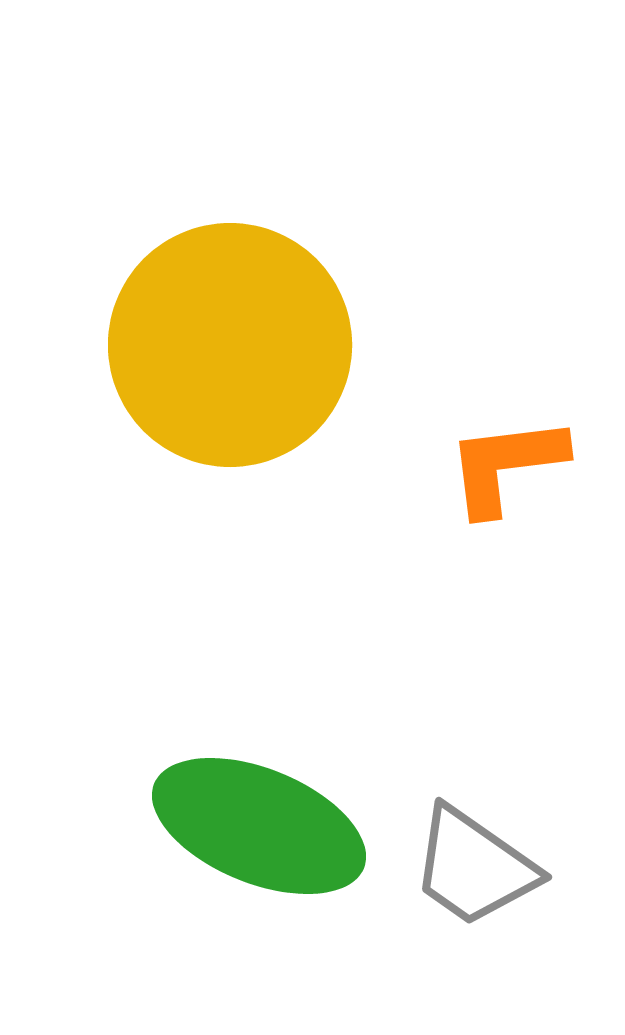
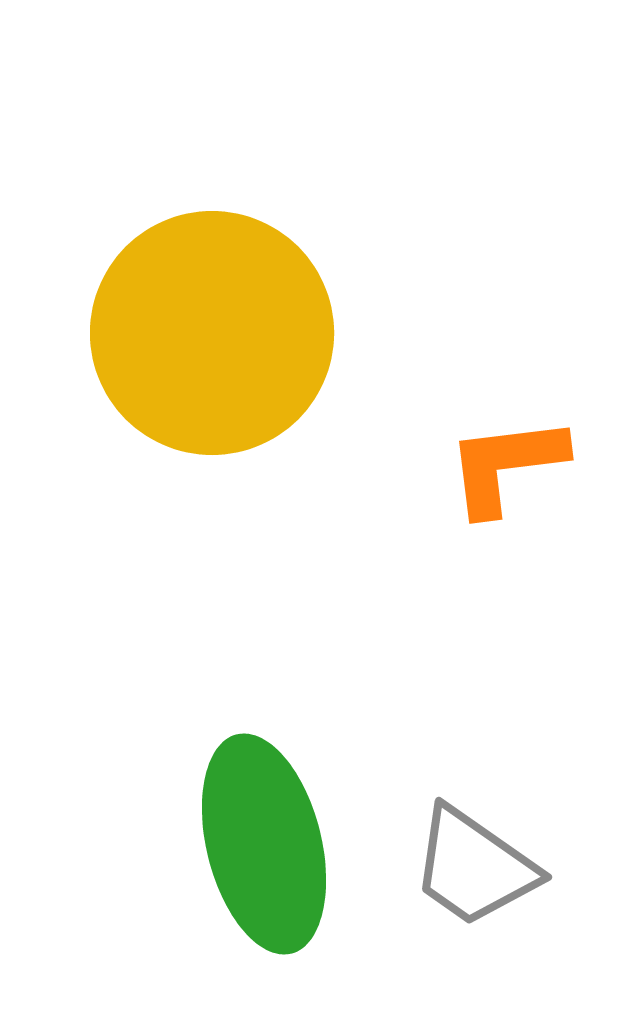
yellow circle: moved 18 px left, 12 px up
green ellipse: moved 5 px right, 18 px down; rotated 54 degrees clockwise
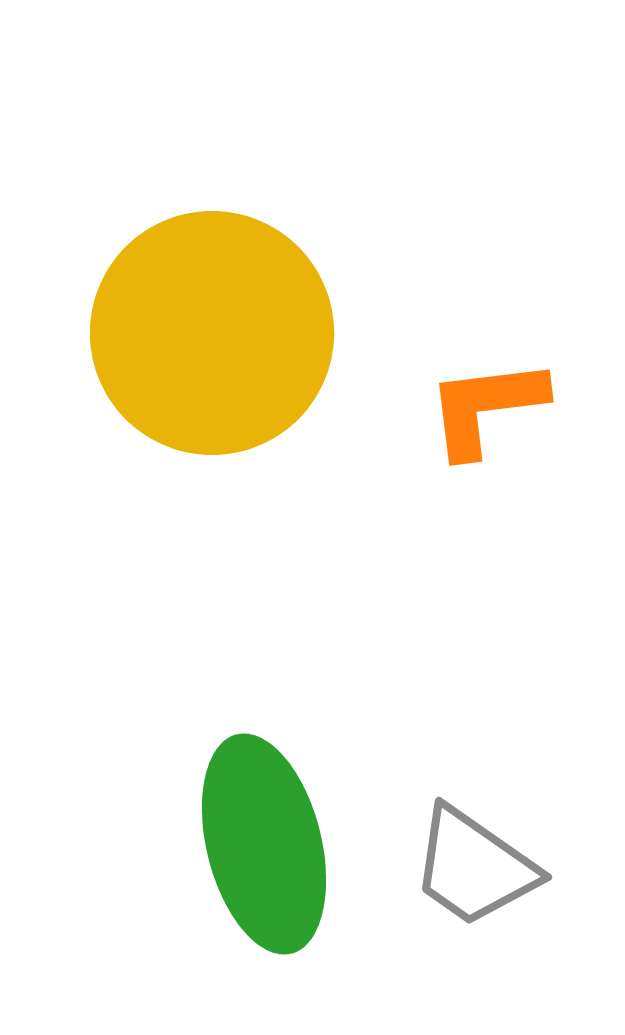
orange L-shape: moved 20 px left, 58 px up
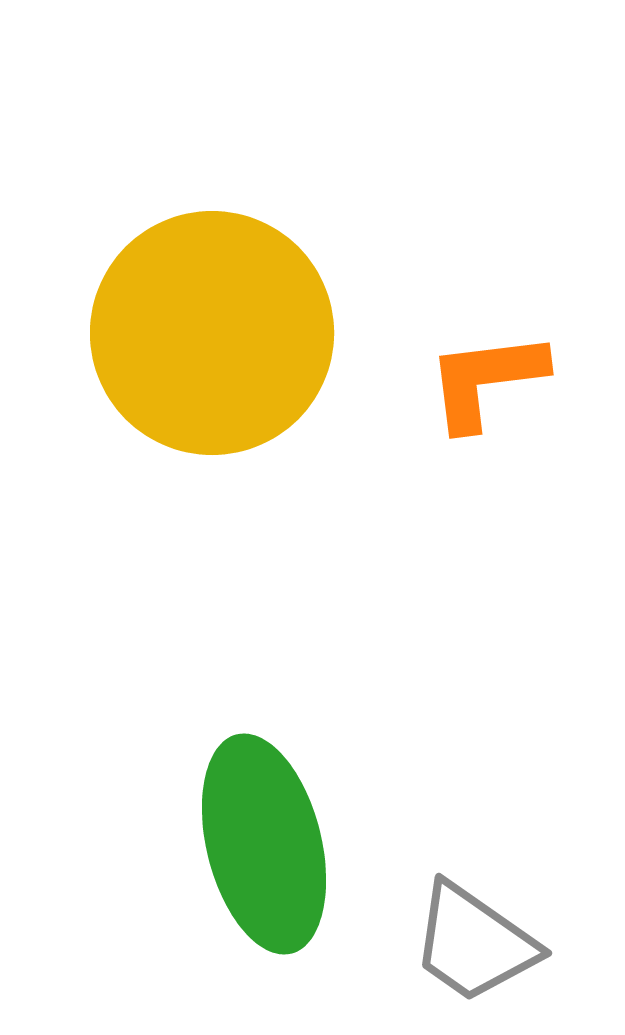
orange L-shape: moved 27 px up
gray trapezoid: moved 76 px down
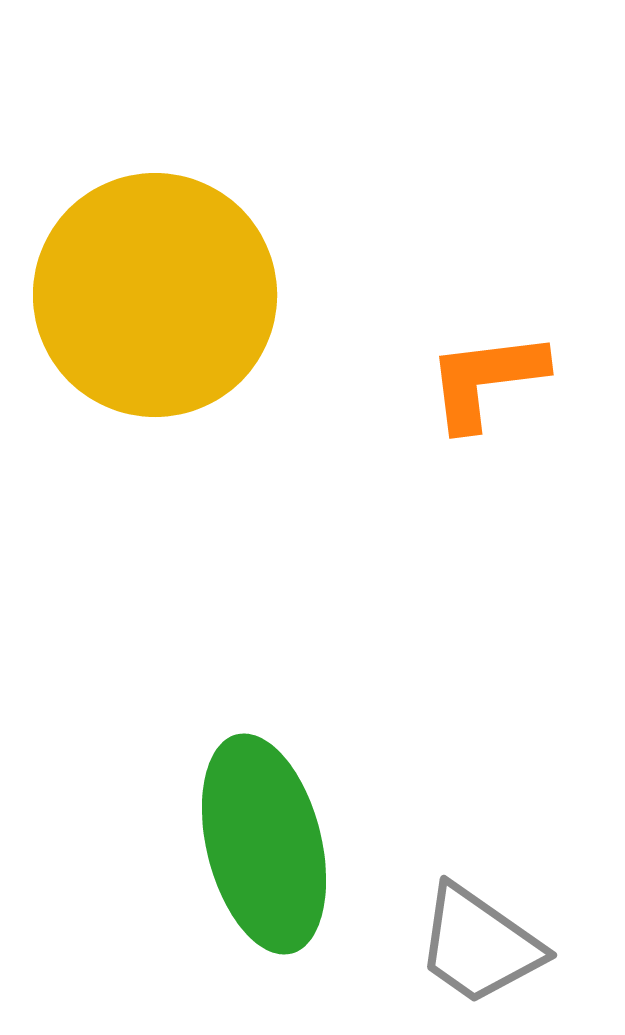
yellow circle: moved 57 px left, 38 px up
gray trapezoid: moved 5 px right, 2 px down
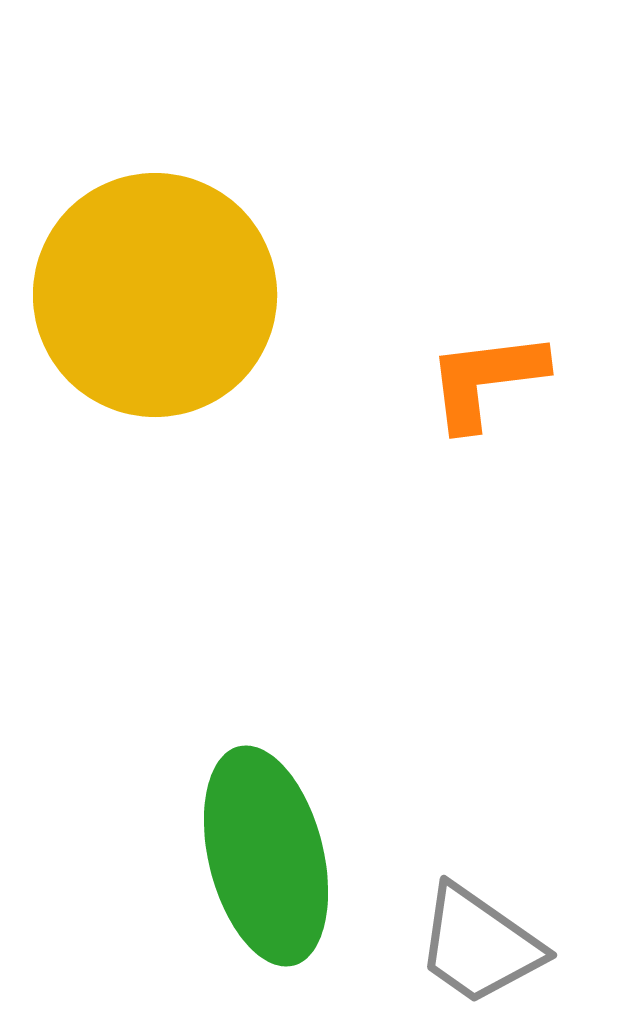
green ellipse: moved 2 px right, 12 px down
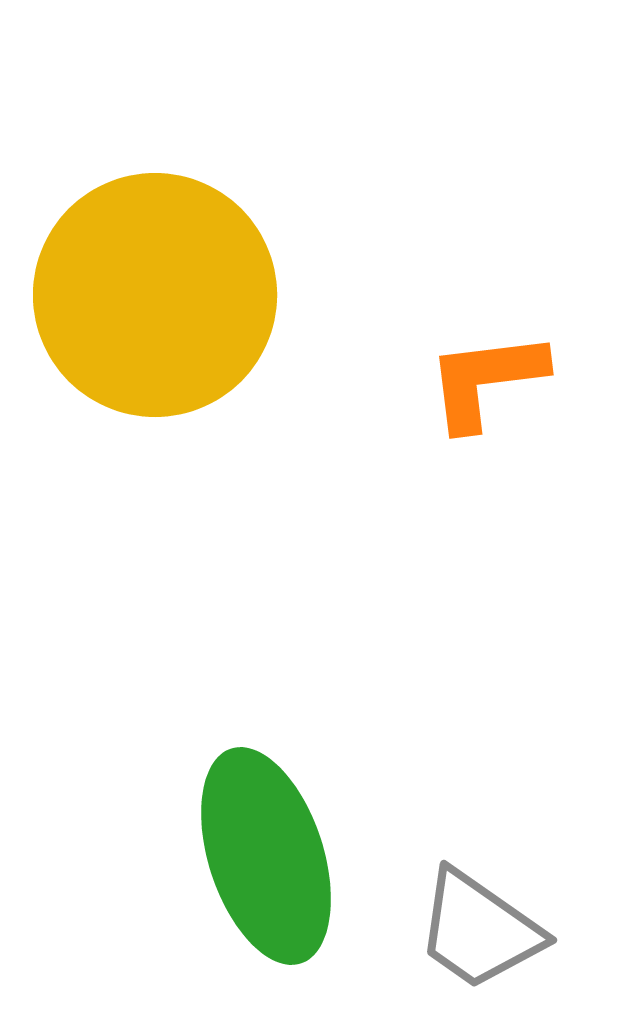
green ellipse: rotated 4 degrees counterclockwise
gray trapezoid: moved 15 px up
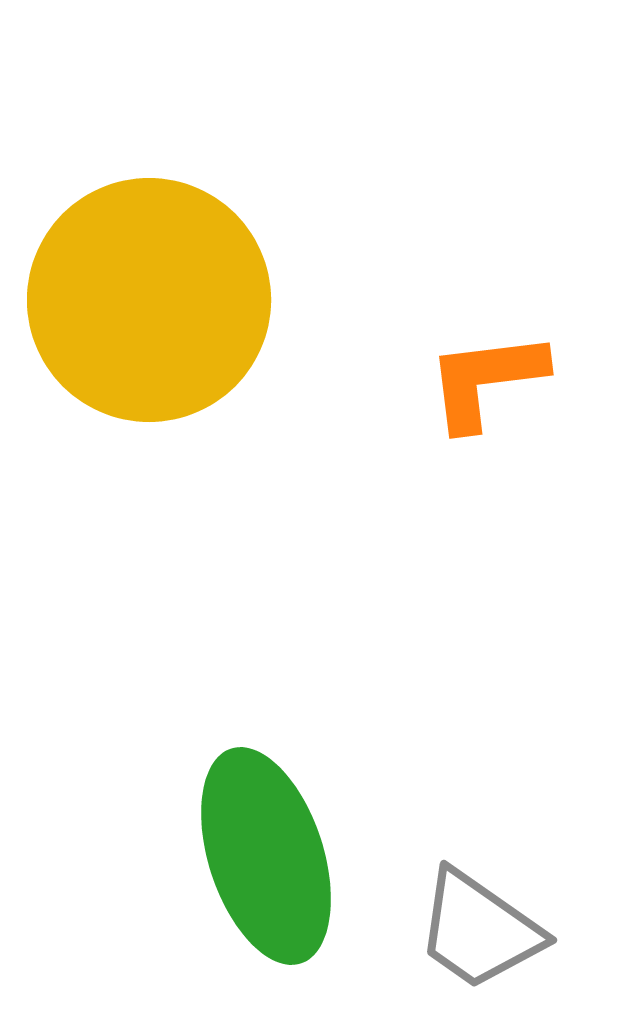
yellow circle: moved 6 px left, 5 px down
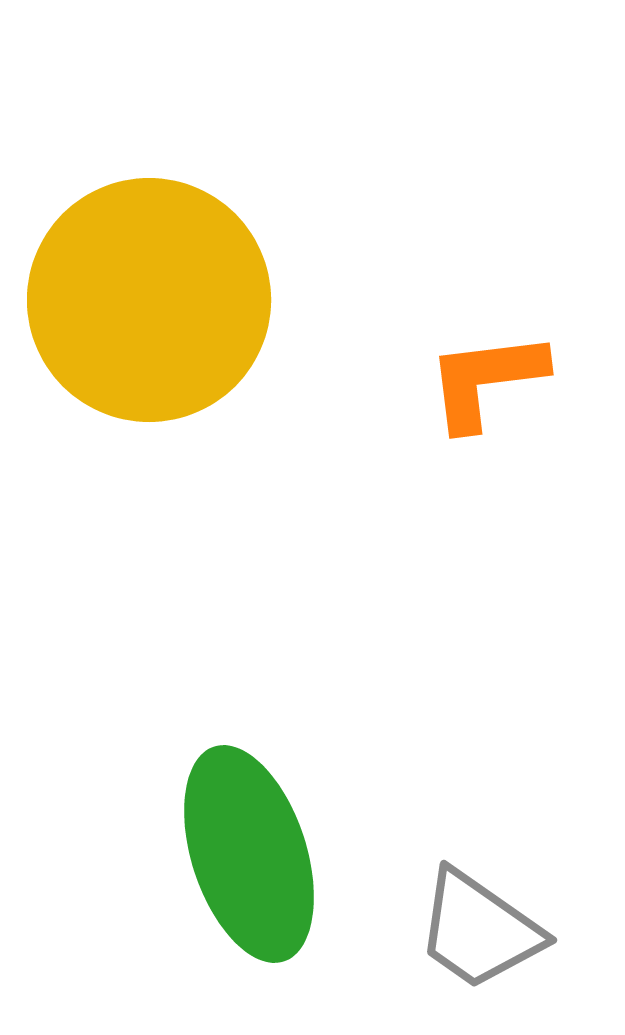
green ellipse: moved 17 px left, 2 px up
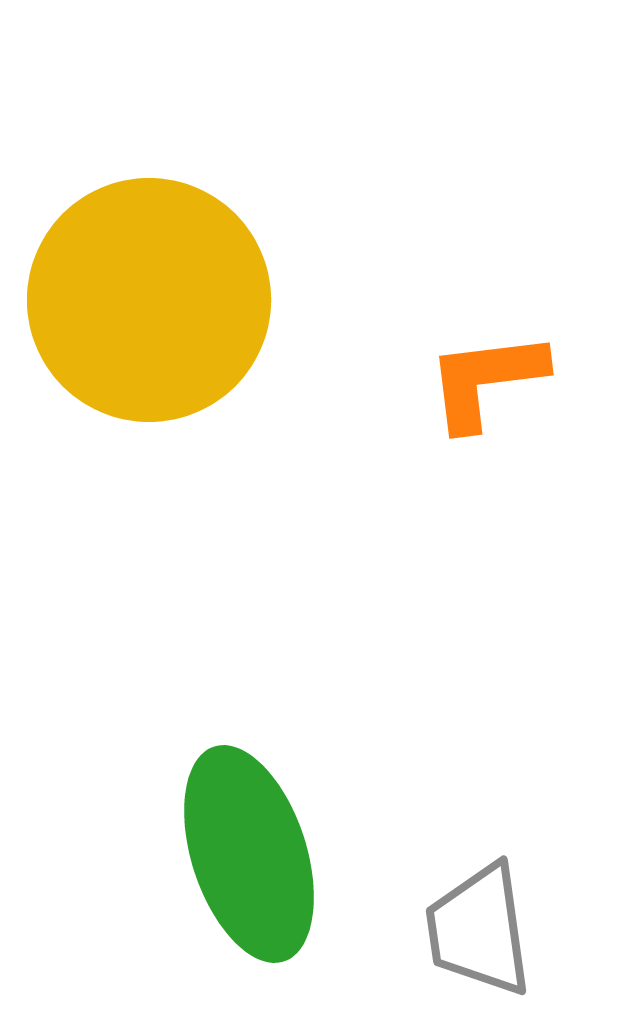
gray trapezoid: rotated 47 degrees clockwise
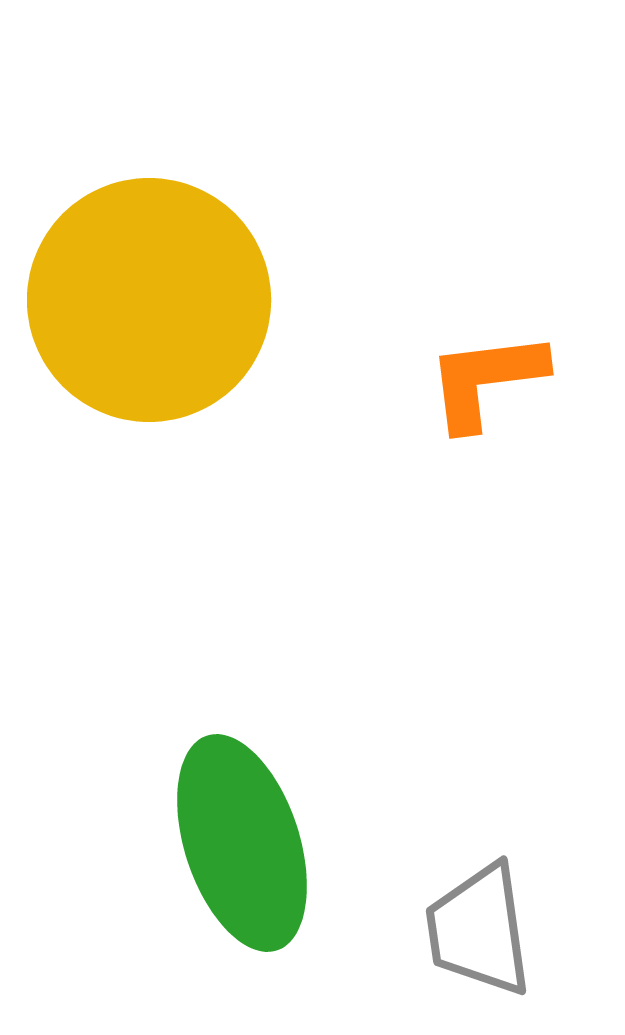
green ellipse: moved 7 px left, 11 px up
